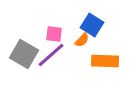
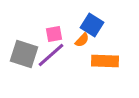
pink square: rotated 18 degrees counterclockwise
gray square: rotated 12 degrees counterclockwise
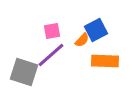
blue square: moved 4 px right, 5 px down; rotated 30 degrees clockwise
pink square: moved 2 px left, 3 px up
gray square: moved 18 px down
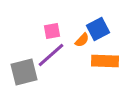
blue square: moved 2 px right, 1 px up
gray square: rotated 32 degrees counterclockwise
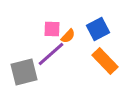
pink square: moved 2 px up; rotated 12 degrees clockwise
orange semicircle: moved 14 px left, 4 px up
purple line: moved 1 px up
orange rectangle: rotated 44 degrees clockwise
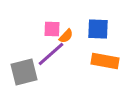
blue square: rotated 30 degrees clockwise
orange semicircle: moved 2 px left
orange rectangle: rotated 36 degrees counterclockwise
